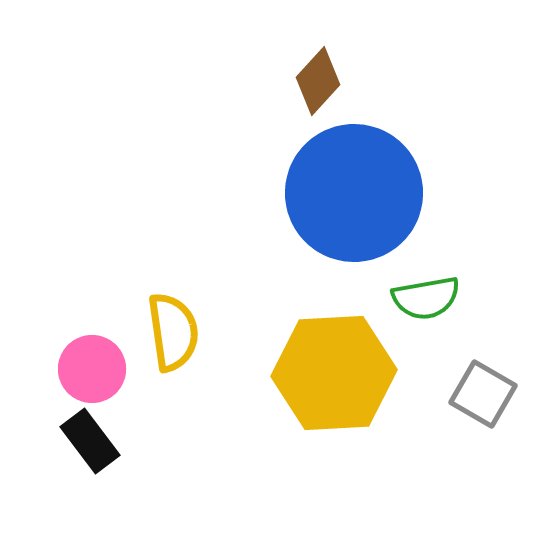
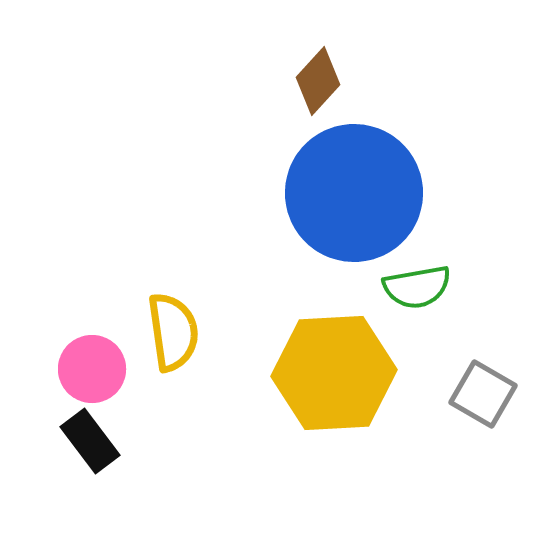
green semicircle: moved 9 px left, 11 px up
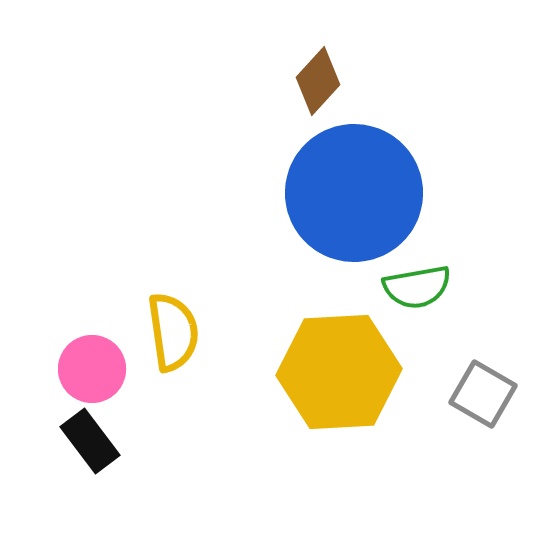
yellow hexagon: moved 5 px right, 1 px up
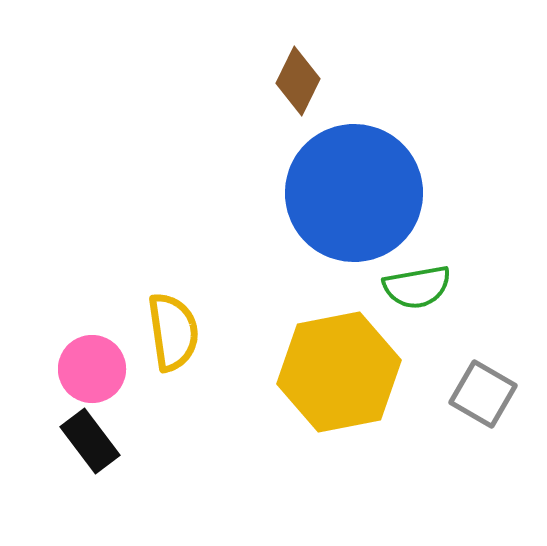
brown diamond: moved 20 px left; rotated 16 degrees counterclockwise
yellow hexagon: rotated 8 degrees counterclockwise
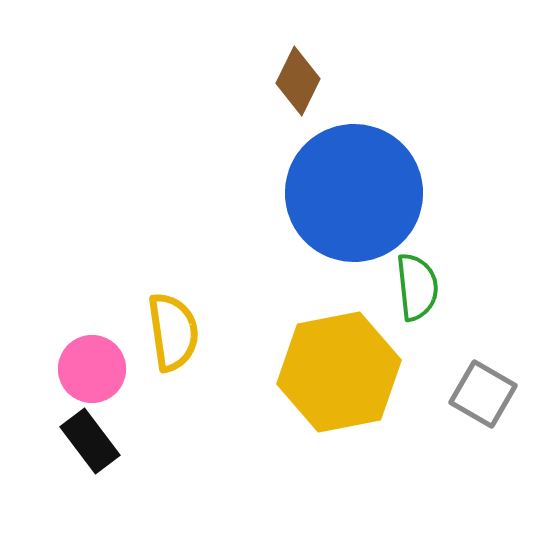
green semicircle: rotated 86 degrees counterclockwise
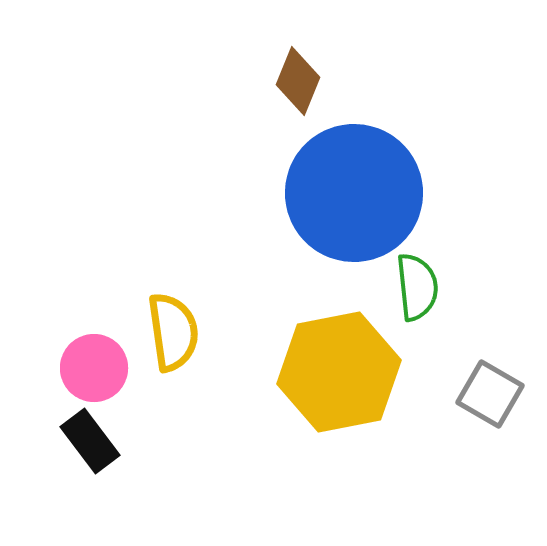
brown diamond: rotated 4 degrees counterclockwise
pink circle: moved 2 px right, 1 px up
gray square: moved 7 px right
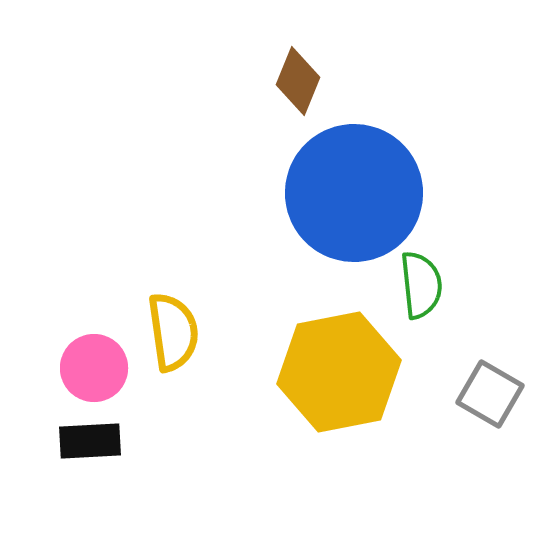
green semicircle: moved 4 px right, 2 px up
black rectangle: rotated 56 degrees counterclockwise
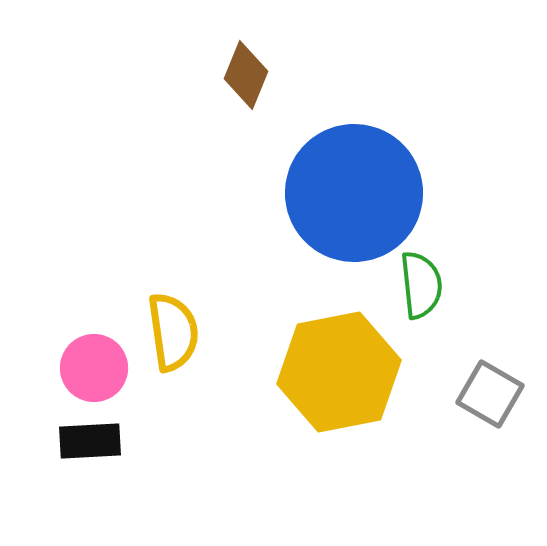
brown diamond: moved 52 px left, 6 px up
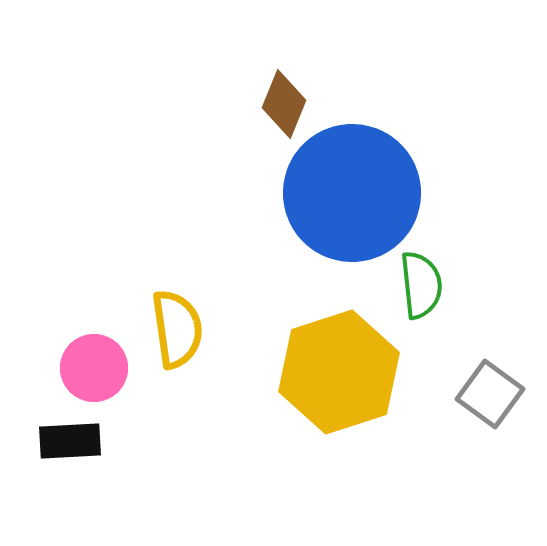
brown diamond: moved 38 px right, 29 px down
blue circle: moved 2 px left
yellow semicircle: moved 4 px right, 3 px up
yellow hexagon: rotated 7 degrees counterclockwise
gray square: rotated 6 degrees clockwise
black rectangle: moved 20 px left
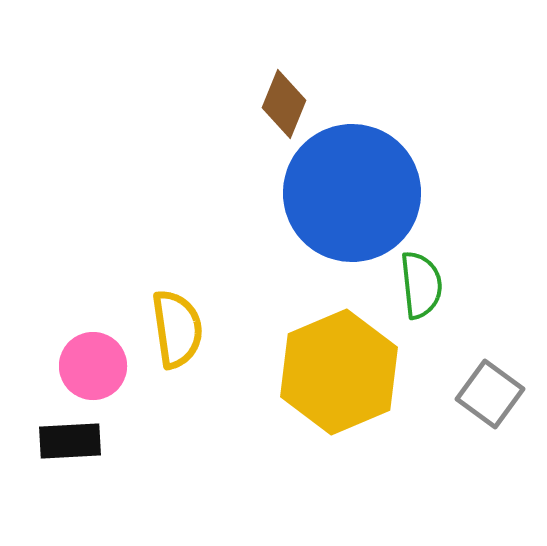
pink circle: moved 1 px left, 2 px up
yellow hexagon: rotated 5 degrees counterclockwise
